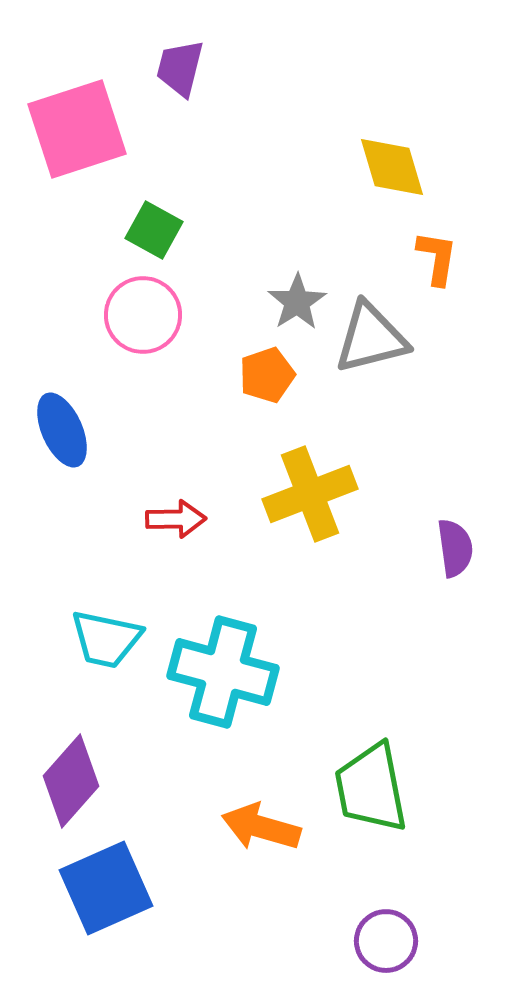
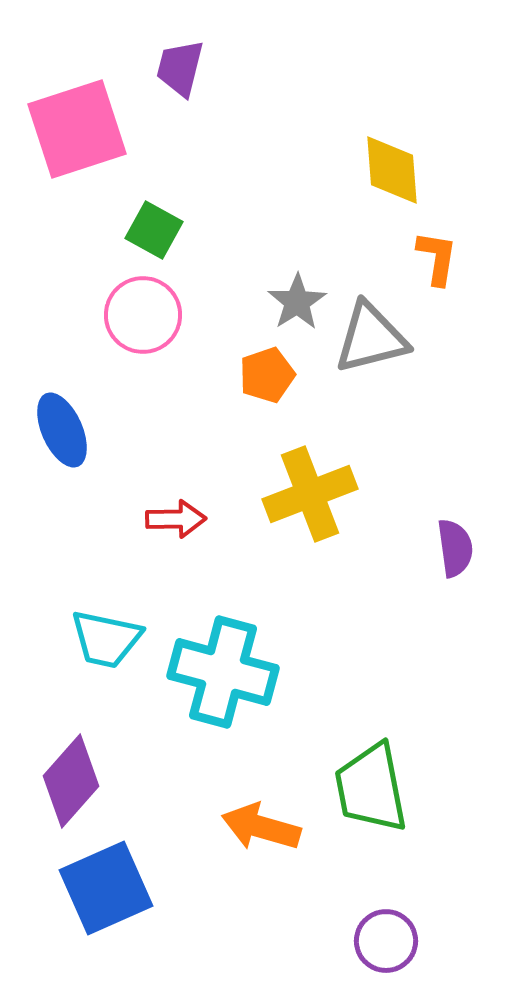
yellow diamond: moved 3 px down; rotated 12 degrees clockwise
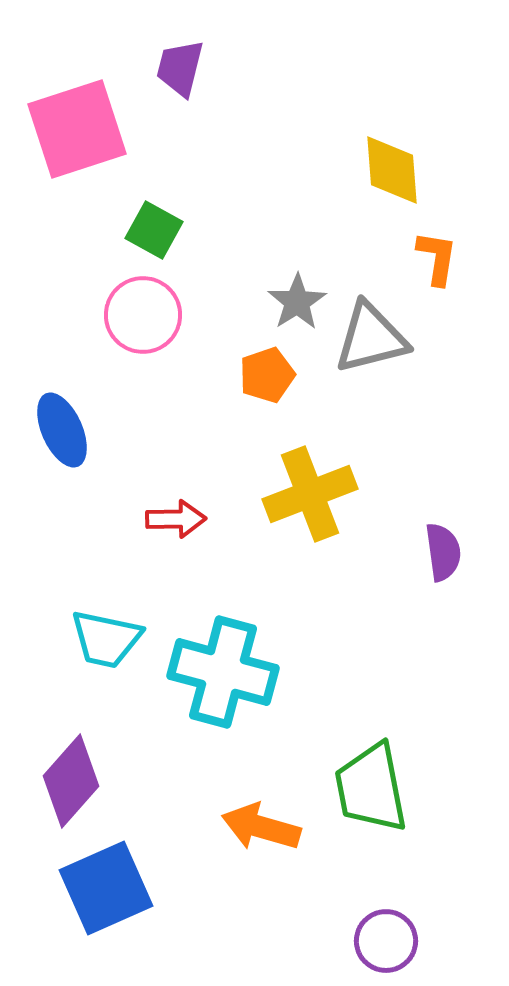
purple semicircle: moved 12 px left, 4 px down
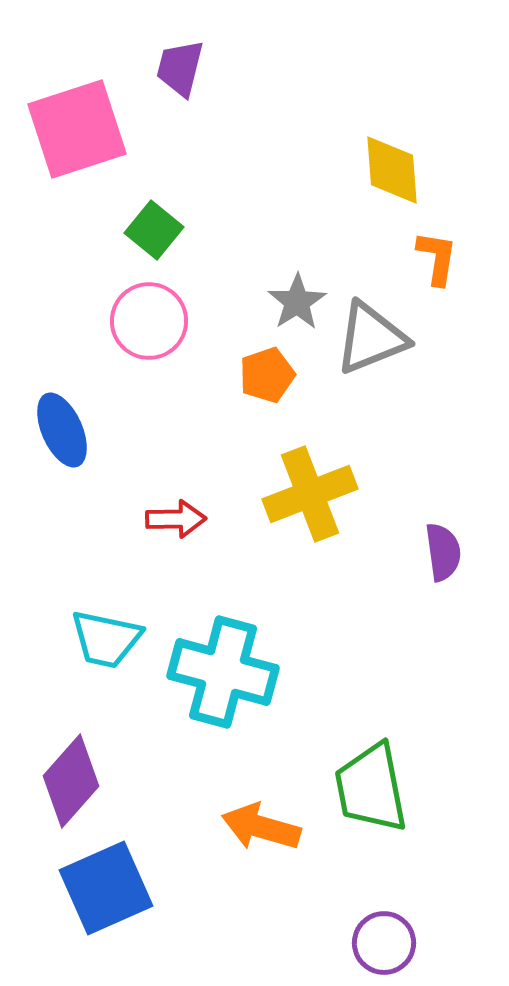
green square: rotated 10 degrees clockwise
pink circle: moved 6 px right, 6 px down
gray triangle: rotated 8 degrees counterclockwise
purple circle: moved 2 px left, 2 px down
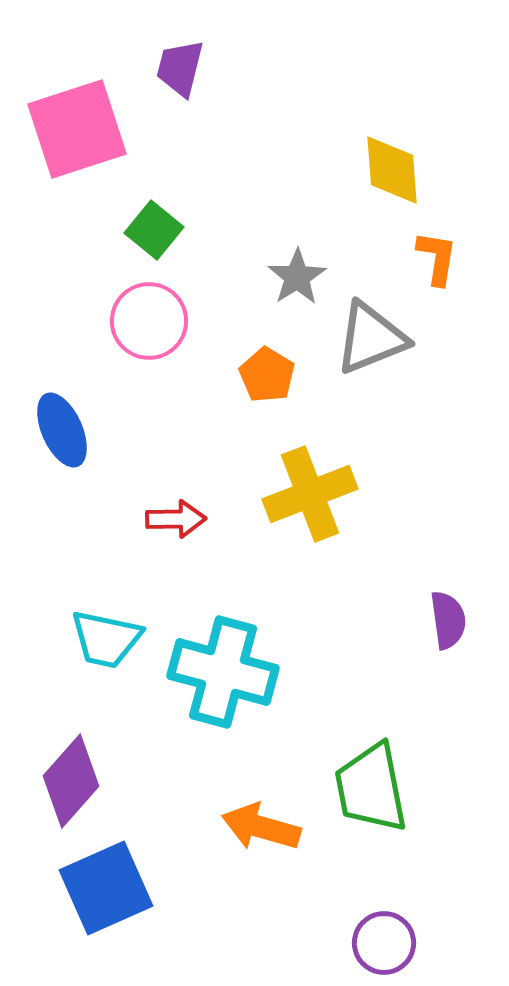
gray star: moved 25 px up
orange pentagon: rotated 22 degrees counterclockwise
purple semicircle: moved 5 px right, 68 px down
